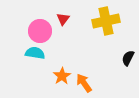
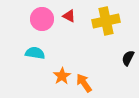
red triangle: moved 6 px right, 3 px up; rotated 40 degrees counterclockwise
pink circle: moved 2 px right, 12 px up
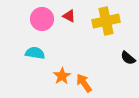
black semicircle: rotated 77 degrees counterclockwise
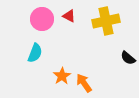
cyan semicircle: rotated 102 degrees clockwise
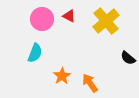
yellow cross: rotated 28 degrees counterclockwise
orange arrow: moved 6 px right
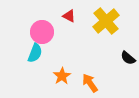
pink circle: moved 13 px down
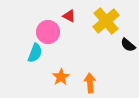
pink circle: moved 6 px right
black semicircle: moved 13 px up
orange star: moved 1 px left, 1 px down
orange arrow: rotated 30 degrees clockwise
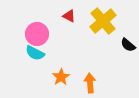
yellow cross: moved 3 px left
pink circle: moved 11 px left, 2 px down
cyan semicircle: rotated 96 degrees clockwise
